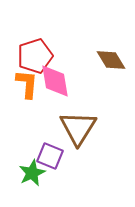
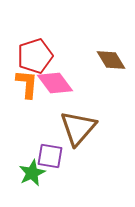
pink diamond: moved 2 px down; rotated 27 degrees counterclockwise
brown triangle: rotated 9 degrees clockwise
purple square: rotated 12 degrees counterclockwise
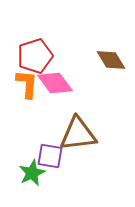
brown triangle: moved 6 px down; rotated 42 degrees clockwise
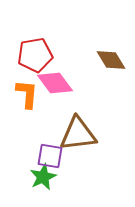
red pentagon: moved 1 px up; rotated 8 degrees clockwise
orange L-shape: moved 10 px down
green star: moved 11 px right, 4 px down
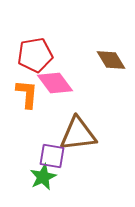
purple square: moved 2 px right
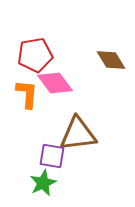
green star: moved 6 px down
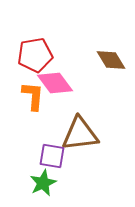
orange L-shape: moved 6 px right, 2 px down
brown triangle: moved 2 px right
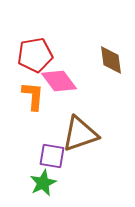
brown diamond: rotated 24 degrees clockwise
pink diamond: moved 4 px right, 2 px up
brown triangle: rotated 12 degrees counterclockwise
